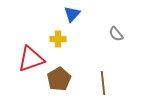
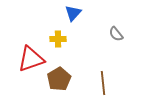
blue triangle: moved 1 px right, 1 px up
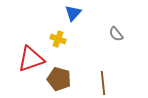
yellow cross: rotated 21 degrees clockwise
brown pentagon: rotated 25 degrees counterclockwise
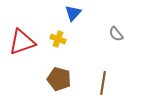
red triangle: moved 9 px left, 17 px up
brown line: rotated 15 degrees clockwise
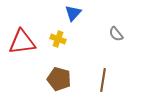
red triangle: rotated 12 degrees clockwise
brown line: moved 3 px up
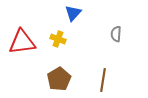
gray semicircle: rotated 42 degrees clockwise
brown pentagon: rotated 25 degrees clockwise
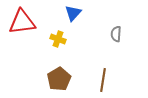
red triangle: moved 20 px up
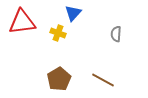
yellow cross: moved 6 px up
brown line: rotated 70 degrees counterclockwise
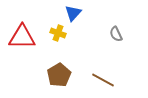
red triangle: moved 15 px down; rotated 8 degrees clockwise
gray semicircle: rotated 28 degrees counterclockwise
brown pentagon: moved 4 px up
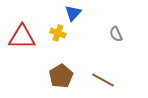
brown pentagon: moved 2 px right, 1 px down
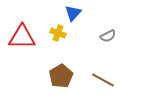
gray semicircle: moved 8 px left, 2 px down; rotated 91 degrees counterclockwise
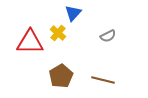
yellow cross: rotated 21 degrees clockwise
red triangle: moved 8 px right, 5 px down
brown line: rotated 15 degrees counterclockwise
